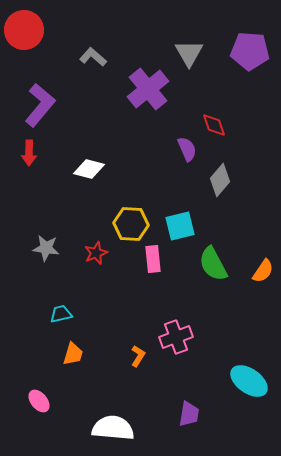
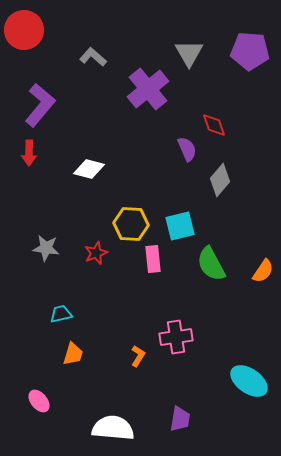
green semicircle: moved 2 px left
pink cross: rotated 12 degrees clockwise
purple trapezoid: moved 9 px left, 5 px down
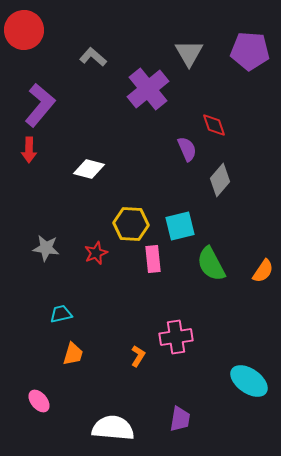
red arrow: moved 3 px up
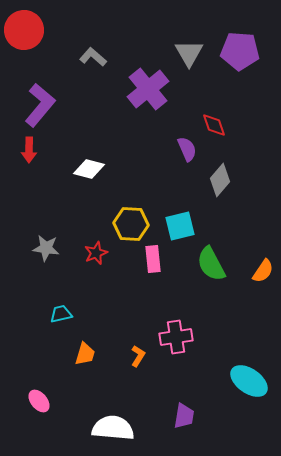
purple pentagon: moved 10 px left
orange trapezoid: moved 12 px right
purple trapezoid: moved 4 px right, 3 px up
